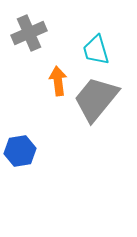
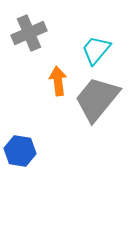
cyan trapezoid: rotated 56 degrees clockwise
gray trapezoid: moved 1 px right
blue hexagon: rotated 20 degrees clockwise
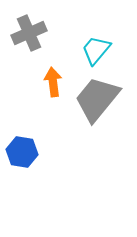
orange arrow: moved 5 px left, 1 px down
blue hexagon: moved 2 px right, 1 px down
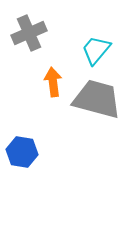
gray trapezoid: rotated 66 degrees clockwise
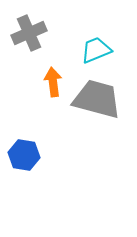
cyan trapezoid: rotated 28 degrees clockwise
blue hexagon: moved 2 px right, 3 px down
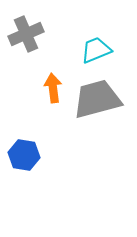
gray cross: moved 3 px left, 1 px down
orange arrow: moved 6 px down
gray trapezoid: rotated 30 degrees counterclockwise
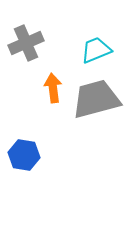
gray cross: moved 9 px down
gray trapezoid: moved 1 px left
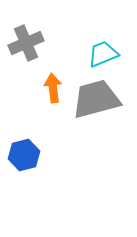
cyan trapezoid: moved 7 px right, 4 px down
blue hexagon: rotated 24 degrees counterclockwise
